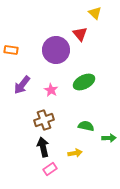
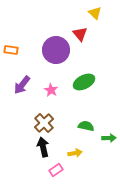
brown cross: moved 3 px down; rotated 24 degrees counterclockwise
pink rectangle: moved 6 px right, 1 px down
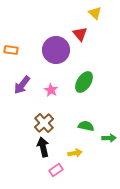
green ellipse: rotated 30 degrees counterclockwise
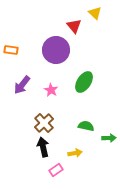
red triangle: moved 6 px left, 8 px up
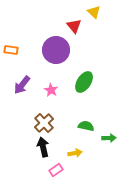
yellow triangle: moved 1 px left, 1 px up
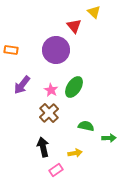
green ellipse: moved 10 px left, 5 px down
brown cross: moved 5 px right, 10 px up
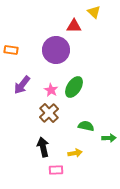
red triangle: rotated 49 degrees counterclockwise
pink rectangle: rotated 32 degrees clockwise
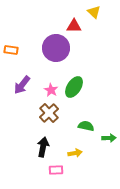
purple circle: moved 2 px up
black arrow: rotated 24 degrees clockwise
